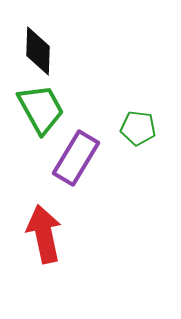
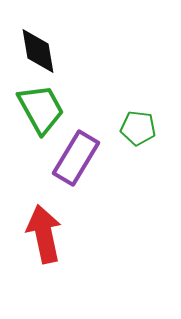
black diamond: rotated 12 degrees counterclockwise
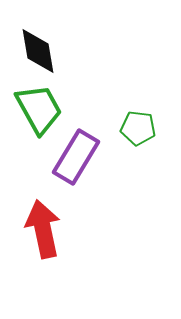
green trapezoid: moved 2 px left
purple rectangle: moved 1 px up
red arrow: moved 1 px left, 5 px up
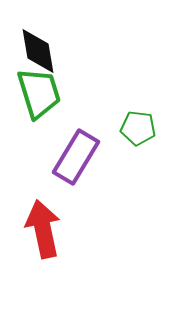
green trapezoid: moved 16 px up; rotated 12 degrees clockwise
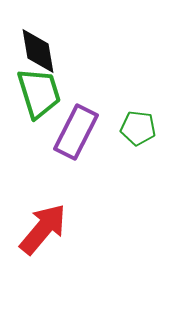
purple rectangle: moved 25 px up; rotated 4 degrees counterclockwise
red arrow: rotated 52 degrees clockwise
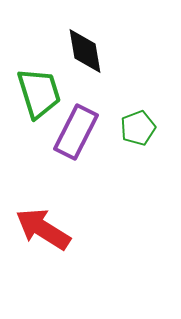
black diamond: moved 47 px right
green pentagon: rotated 28 degrees counterclockwise
red arrow: rotated 98 degrees counterclockwise
